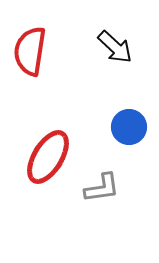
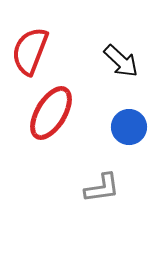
black arrow: moved 6 px right, 14 px down
red semicircle: rotated 12 degrees clockwise
red ellipse: moved 3 px right, 44 px up
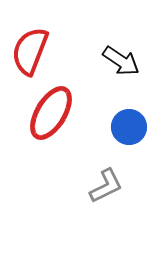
black arrow: rotated 9 degrees counterclockwise
gray L-shape: moved 4 px right, 2 px up; rotated 18 degrees counterclockwise
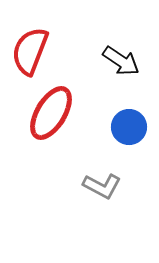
gray L-shape: moved 4 px left; rotated 54 degrees clockwise
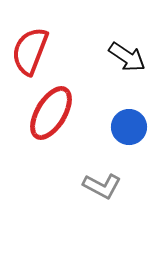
black arrow: moved 6 px right, 4 px up
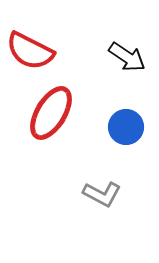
red semicircle: rotated 84 degrees counterclockwise
blue circle: moved 3 px left
gray L-shape: moved 8 px down
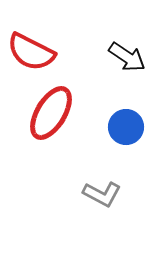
red semicircle: moved 1 px right, 1 px down
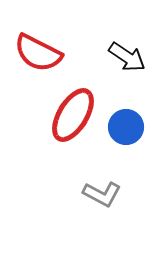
red semicircle: moved 7 px right, 1 px down
red ellipse: moved 22 px right, 2 px down
